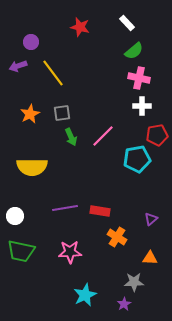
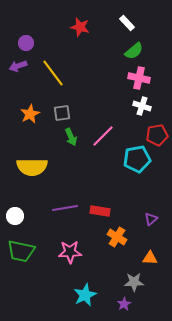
purple circle: moved 5 px left, 1 px down
white cross: rotated 18 degrees clockwise
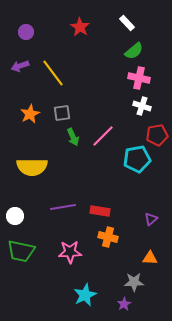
red star: rotated 18 degrees clockwise
purple circle: moved 11 px up
purple arrow: moved 2 px right
green arrow: moved 2 px right
purple line: moved 2 px left, 1 px up
orange cross: moved 9 px left; rotated 18 degrees counterclockwise
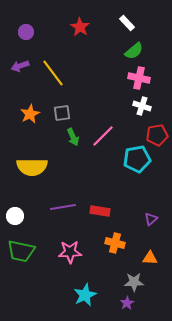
orange cross: moved 7 px right, 6 px down
purple star: moved 3 px right, 1 px up
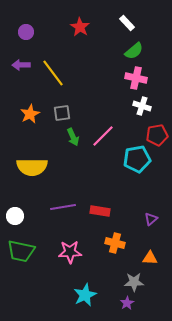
purple arrow: moved 1 px right, 1 px up; rotated 18 degrees clockwise
pink cross: moved 3 px left
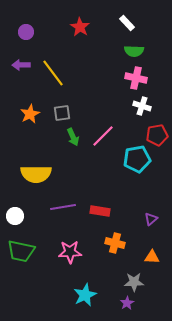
green semicircle: rotated 42 degrees clockwise
yellow semicircle: moved 4 px right, 7 px down
orange triangle: moved 2 px right, 1 px up
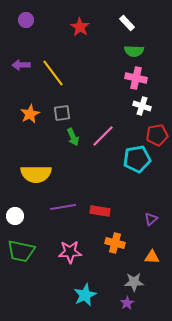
purple circle: moved 12 px up
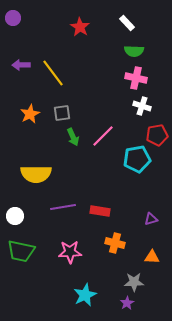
purple circle: moved 13 px left, 2 px up
purple triangle: rotated 24 degrees clockwise
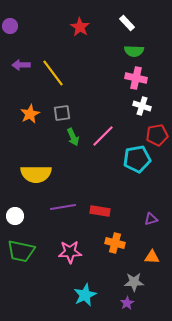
purple circle: moved 3 px left, 8 px down
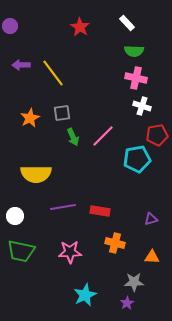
orange star: moved 4 px down
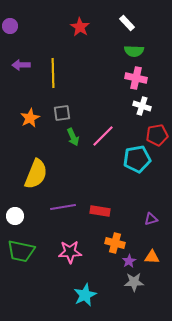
yellow line: rotated 36 degrees clockwise
yellow semicircle: rotated 68 degrees counterclockwise
purple star: moved 2 px right, 42 px up
